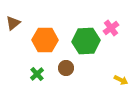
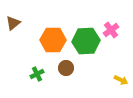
pink cross: moved 2 px down
orange hexagon: moved 8 px right
green cross: rotated 16 degrees clockwise
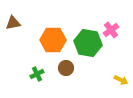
brown triangle: rotated 28 degrees clockwise
green hexagon: moved 2 px right, 2 px down; rotated 12 degrees clockwise
